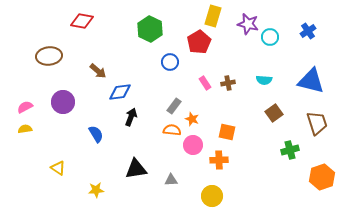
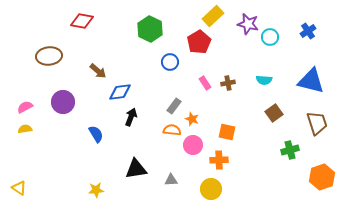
yellow rectangle: rotated 30 degrees clockwise
yellow triangle: moved 39 px left, 20 px down
yellow circle: moved 1 px left, 7 px up
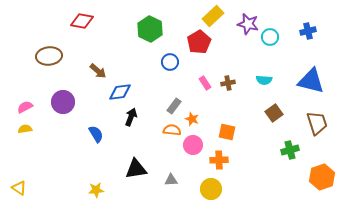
blue cross: rotated 21 degrees clockwise
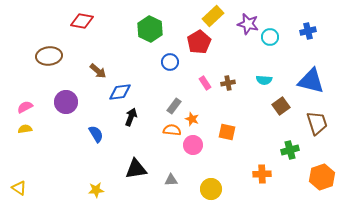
purple circle: moved 3 px right
brown square: moved 7 px right, 7 px up
orange cross: moved 43 px right, 14 px down
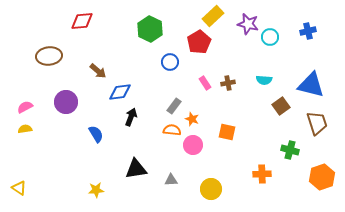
red diamond: rotated 15 degrees counterclockwise
blue triangle: moved 4 px down
green cross: rotated 30 degrees clockwise
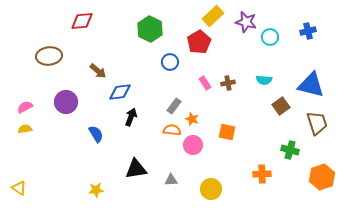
purple star: moved 2 px left, 2 px up
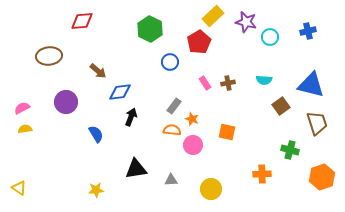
pink semicircle: moved 3 px left, 1 px down
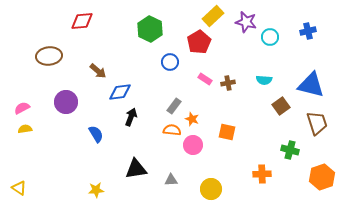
pink rectangle: moved 4 px up; rotated 24 degrees counterclockwise
